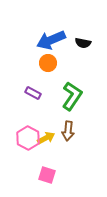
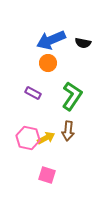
pink hexagon: rotated 15 degrees counterclockwise
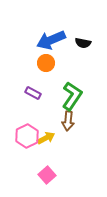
orange circle: moved 2 px left
brown arrow: moved 10 px up
pink hexagon: moved 1 px left, 2 px up; rotated 20 degrees clockwise
pink square: rotated 30 degrees clockwise
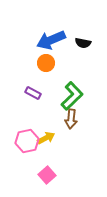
green L-shape: rotated 12 degrees clockwise
brown arrow: moved 3 px right, 2 px up
pink hexagon: moved 5 px down; rotated 15 degrees clockwise
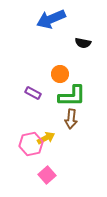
blue arrow: moved 21 px up
orange circle: moved 14 px right, 11 px down
green L-shape: rotated 44 degrees clockwise
pink hexagon: moved 4 px right, 3 px down
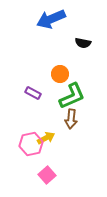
green L-shape: rotated 24 degrees counterclockwise
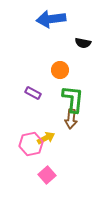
blue arrow: rotated 16 degrees clockwise
orange circle: moved 4 px up
green L-shape: moved 1 px right, 3 px down; rotated 60 degrees counterclockwise
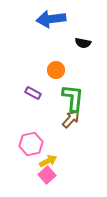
orange circle: moved 4 px left
green L-shape: moved 1 px up
brown arrow: rotated 144 degrees counterclockwise
yellow arrow: moved 2 px right, 23 px down
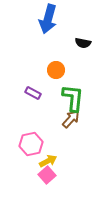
blue arrow: moved 3 px left; rotated 68 degrees counterclockwise
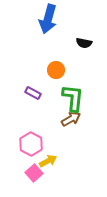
black semicircle: moved 1 px right
brown arrow: rotated 18 degrees clockwise
pink hexagon: rotated 20 degrees counterclockwise
pink square: moved 13 px left, 2 px up
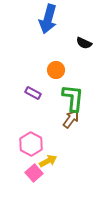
black semicircle: rotated 14 degrees clockwise
brown arrow: rotated 24 degrees counterclockwise
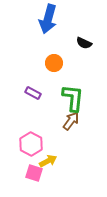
orange circle: moved 2 px left, 7 px up
brown arrow: moved 2 px down
pink square: rotated 30 degrees counterclockwise
